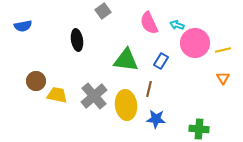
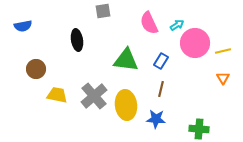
gray square: rotated 28 degrees clockwise
cyan arrow: rotated 128 degrees clockwise
yellow line: moved 1 px down
brown circle: moved 12 px up
brown line: moved 12 px right
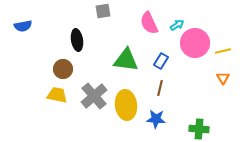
brown circle: moved 27 px right
brown line: moved 1 px left, 1 px up
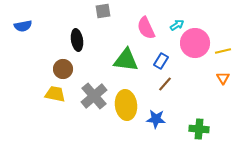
pink semicircle: moved 3 px left, 5 px down
brown line: moved 5 px right, 4 px up; rotated 28 degrees clockwise
yellow trapezoid: moved 2 px left, 1 px up
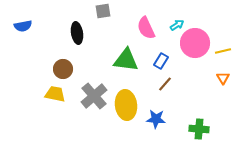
black ellipse: moved 7 px up
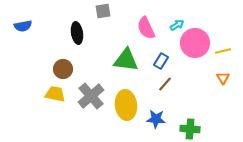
gray cross: moved 3 px left
green cross: moved 9 px left
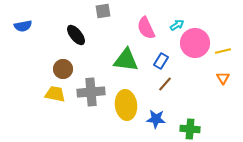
black ellipse: moved 1 px left, 2 px down; rotated 30 degrees counterclockwise
gray cross: moved 4 px up; rotated 36 degrees clockwise
